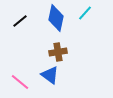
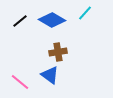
blue diamond: moved 4 px left, 2 px down; rotated 72 degrees counterclockwise
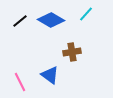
cyan line: moved 1 px right, 1 px down
blue diamond: moved 1 px left
brown cross: moved 14 px right
pink line: rotated 24 degrees clockwise
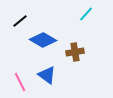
blue diamond: moved 8 px left, 20 px down
brown cross: moved 3 px right
blue triangle: moved 3 px left
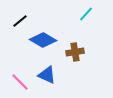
blue triangle: rotated 12 degrees counterclockwise
pink line: rotated 18 degrees counterclockwise
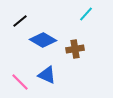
brown cross: moved 3 px up
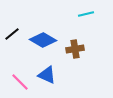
cyan line: rotated 35 degrees clockwise
black line: moved 8 px left, 13 px down
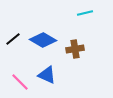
cyan line: moved 1 px left, 1 px up
black line: moved 1 px right, 5 px down
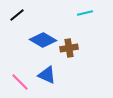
black line: moved 4 px right, 24 px up
brown cross: moved 6 px left, 1 px up
